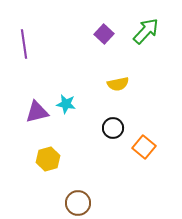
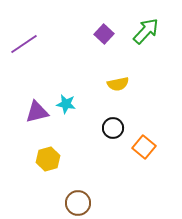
purple line: rotated 64 degrees clockwise
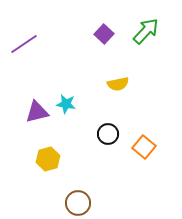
black circle: moved 5 px left, 6 px down
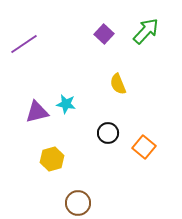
yellow semicircle: rotated 80 degrees clockwise
black circle: moved 1 px up
yellow hexagon: moved 4 px right
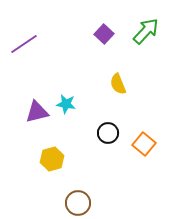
orange square: moved 3 px up
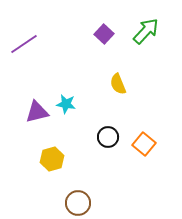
black circle: moved 4 px down
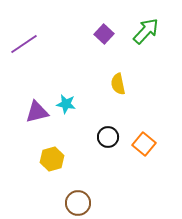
yellow semicircle: rotated 10 degrees clockwise
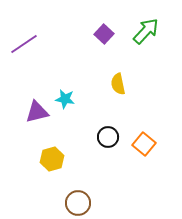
cyan star: moved 1 px left, 5 px up
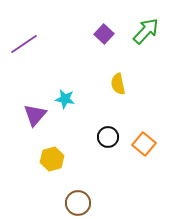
purple triangle: moved 2 px left, 3 px down; rotated 35 degrees counterclockwise
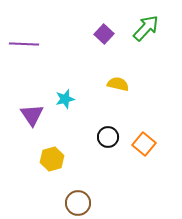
green arrow: moved 3 px up
purple line: rotated 36 degrees clockwise
yellow semicircle: rotated 115 degrees clockwise
cyan star: rotated 24 degrees counterclockwise
purple triangle: moved 3 px left; rotated 15 degrees counterclockwise
